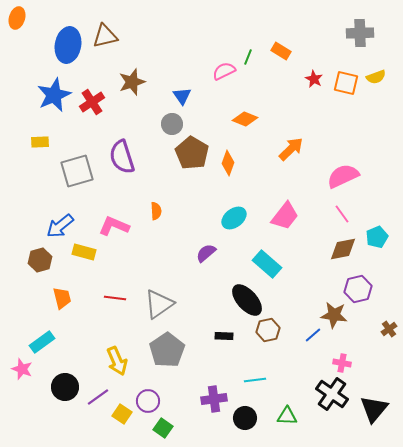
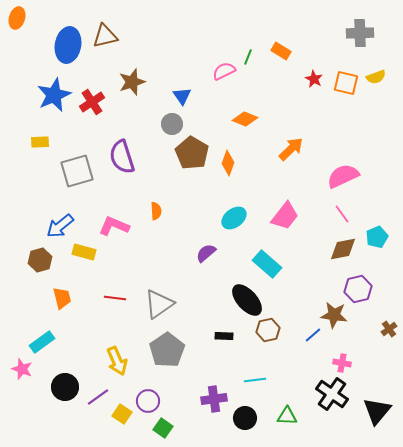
black triangle at (374, 409): moved 3 px right, 2 px down
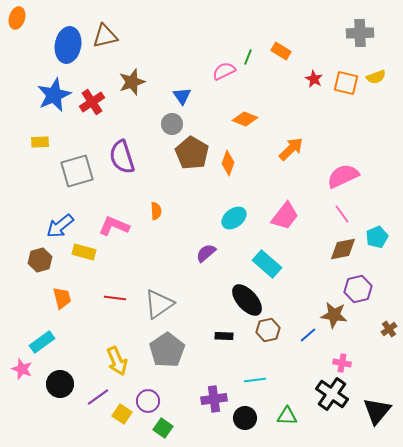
blue line at (313, 335): moved 5 px left
black circle at (65, 387): moved 5 px left, 3 px up
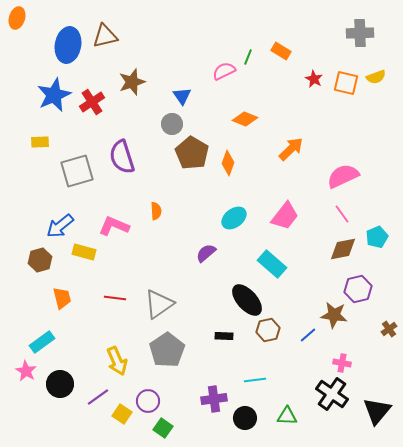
cyan rectangle at (267, 264): moved 5 px right
pink star at (22, 369): moved 4 px right, 2 px down; rotated 10 degrees clockwise
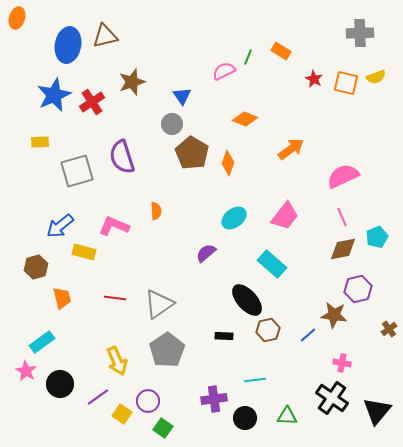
orange arrow at (291, 149): rotated 8 degrees clockwise
pink line at (342, 214): moved 3 px down; rotated 12 degrees clockwise
brown hexagon at (40, 260): moved 4 px left, 7 px down
black cross at (332, 394): moved 4 px down
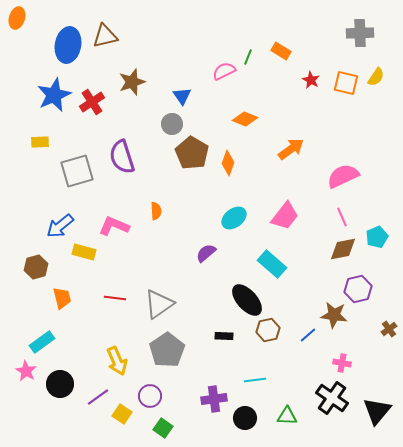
yellow semicircle at (376, 77): rotated 36 degrees counterclockwise
red star at (314, 79): moved 3 px left, 1 px down
purple circle at (148, 401): moved 2 px right, 5 px up
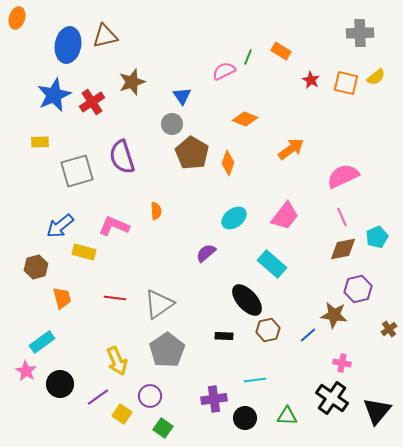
yellow semicircle at (376, 77): rotated 18 degrees clockwise
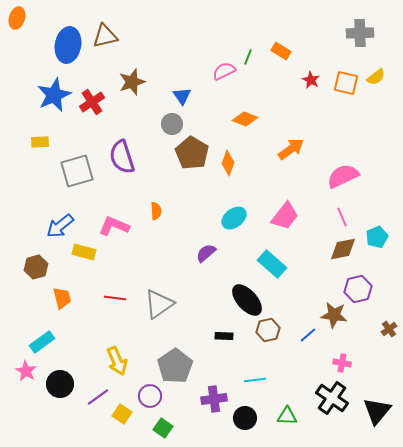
gray pentagon at (167, 350): moved 8 px right, 16 px down
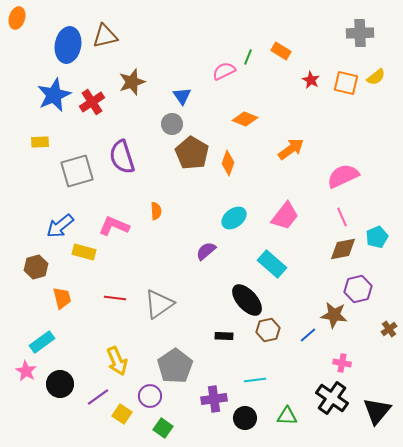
purple semicircle at (206, 253): moved 2 px up
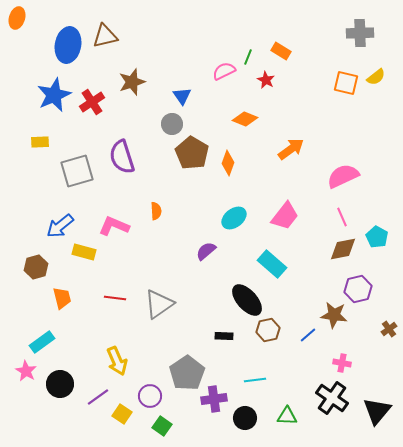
red star at (311, 80): moved 45 px left
cyan pentagon at (377, 237): rotated 20 degrees counterclockwise
gray pentagon at (175, 366): moved 12 px right, 7 px down
green square at (163, 428): moved 1 px left, 2 px up
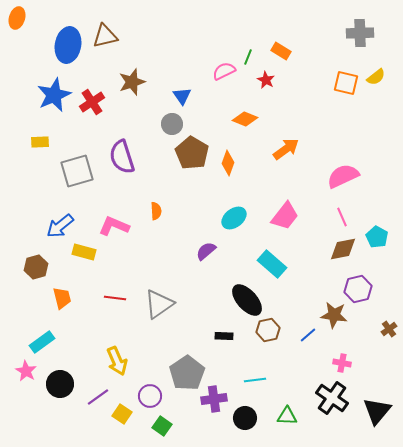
orange arrow at (291, 149): moved 5 px left
